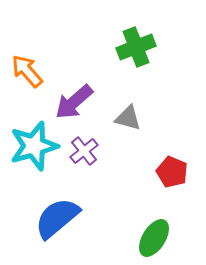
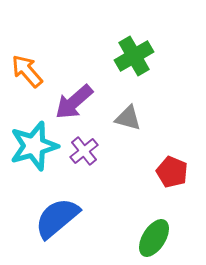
green cross: moved 2 px left, 9 px down; rotated 9 degrees counterclockwise
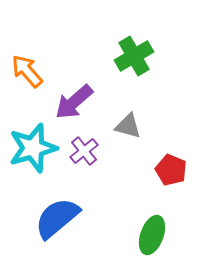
gray triangle: moved 8 px down
cyan star: moved 1 px left, 2 px down
red pentagon: moved 1 px left, 2 px up
green ellipse: moved 2 px left, 3 px up; rotated 12 degrees counterclockwise
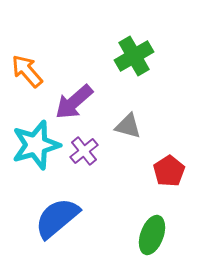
cyan star: moved 3 px right, 3 px up
red pentagon: moved 2 px left, 1 px down; rotated 16 degrees clockwise
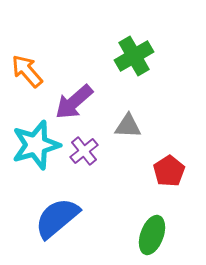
gray triangle: rotated 12 degrees counterclockwise
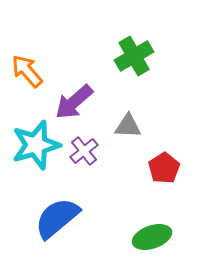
red pentagon: moved 5 px left, 3 px up
green ellipse: moved 2 px down; rotated 51 degrees clockwise
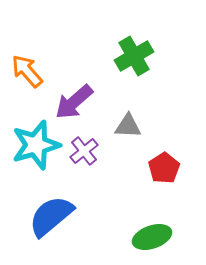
blue semicircle: moved 6 px left, 2 px up
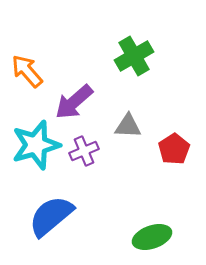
purple cross: rotated 16 degrees clockwise
red pentagon: moved 10 px right, 19 px up
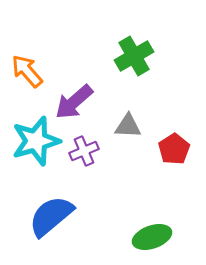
cyan star: moved 4 px up
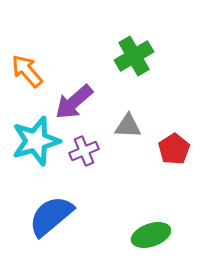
green ellipse: moved 1 px left, 2 px up
